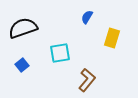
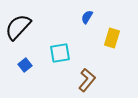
black semicircle: moved 5 px left, 1 px up; rotated 28 degrees counterclockwise
blue square: moved 3 px right
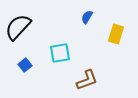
yellow rectangle: moved 4 px right, 4 px up
brown L-shape: rotated 30 degrees clockwise
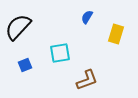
blue square: rotated 16 degrees clockwise
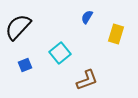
cyan square: rotated 30 degrees counterclockwise
